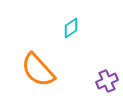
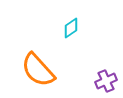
purple cross: moved 1 px left
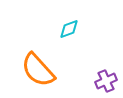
cyan diamond: moved 2 px left, 1 px down; rotated 15 degrees clockwise
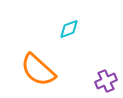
orange semicircle: rotated 6 degrees counterclockwise
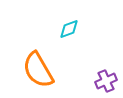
orange semicircle: rotated 18 degrees clockwise
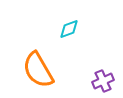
purple cross: moved 3 px left
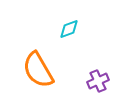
purple cross: moved 5 px left
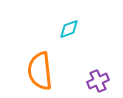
orange semicircle: moved 2 px right, 1 px down; rotated 24 degrees clockwise
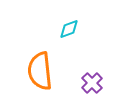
purple cross: moved 6 px left, 2 px down; rotated 20 degrees counterclockwise
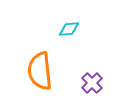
cyan diamond: rotated 15 degrees clockwise
